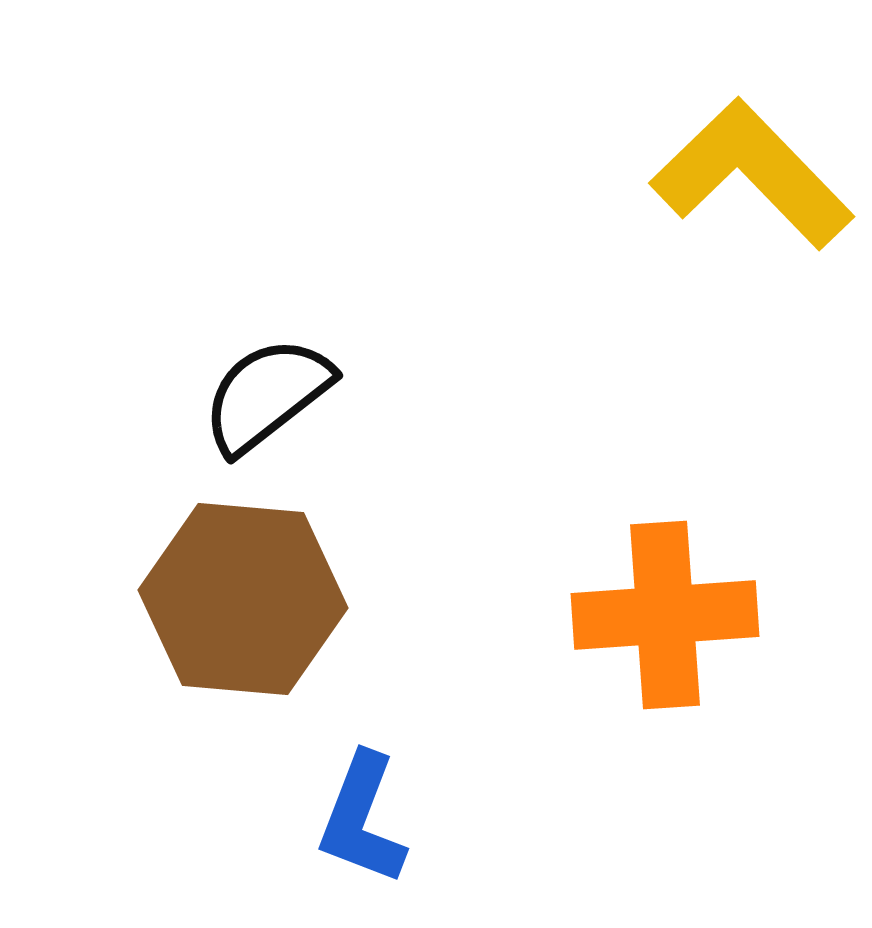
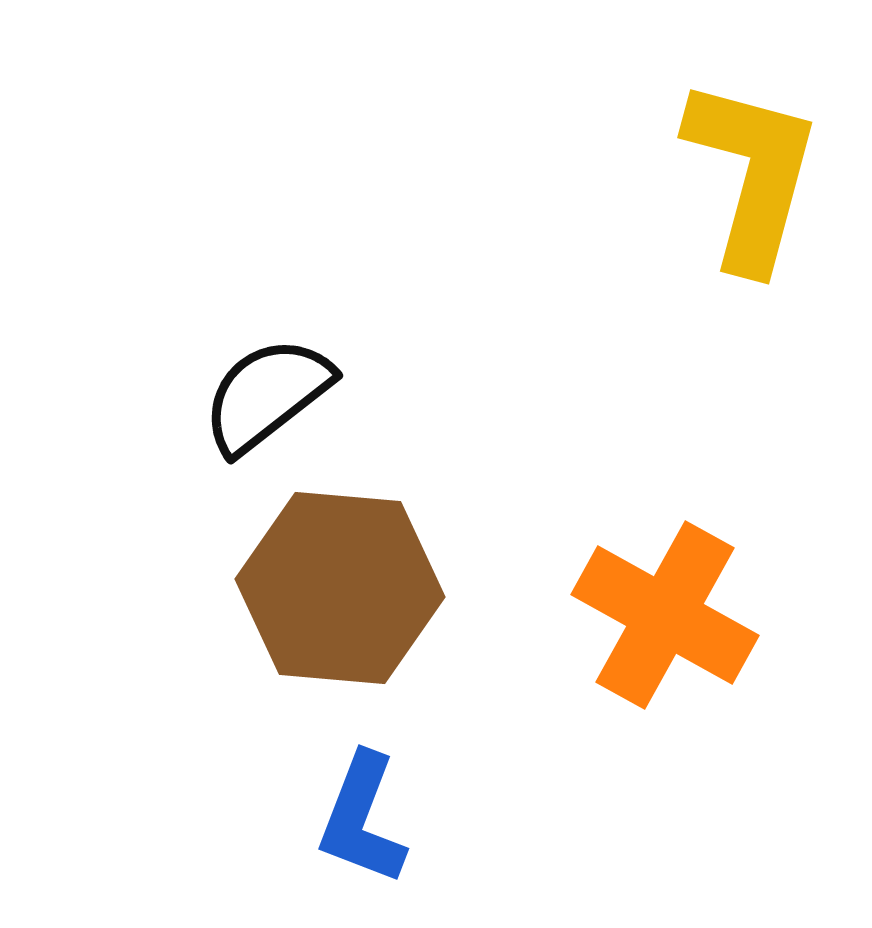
yellow L-shape: rotated 59 degrees clockwise
brown hexagon: moved 97 px right, 11 px up
orange cross: rotated 33 degrees clockwise
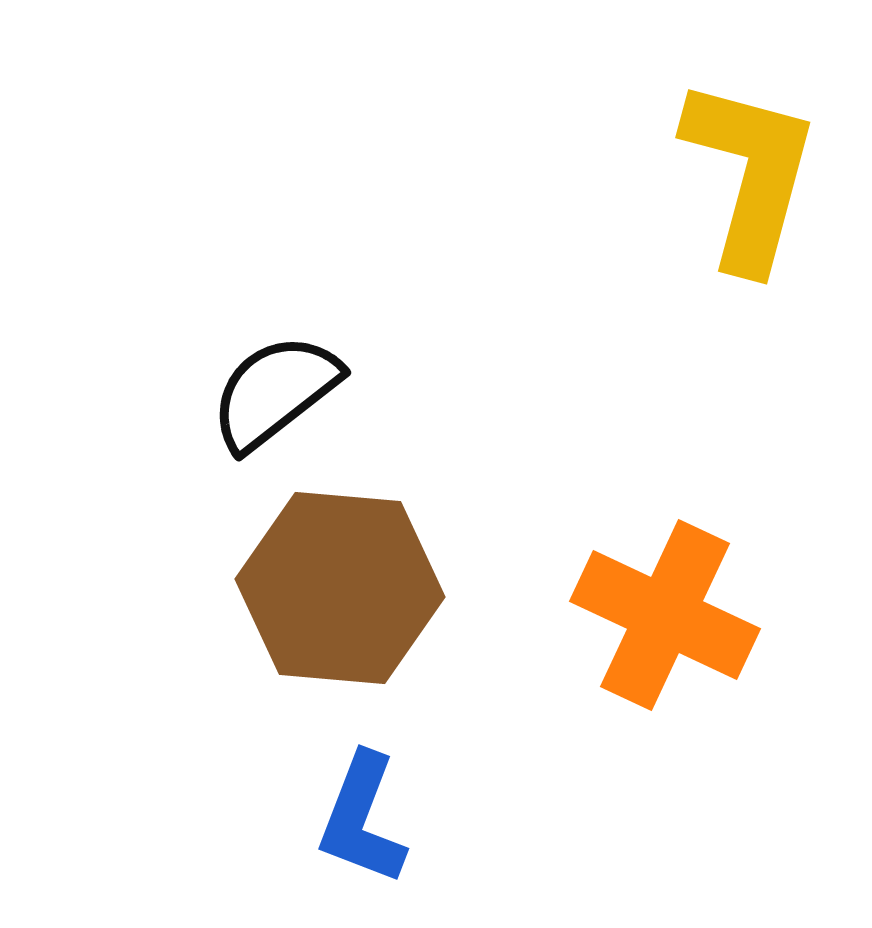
yellow L-shape: moved 2 px left
black semicircle: moved 8 px right, 3 px up
orange cross: rotated 4 degrees counterclockwise
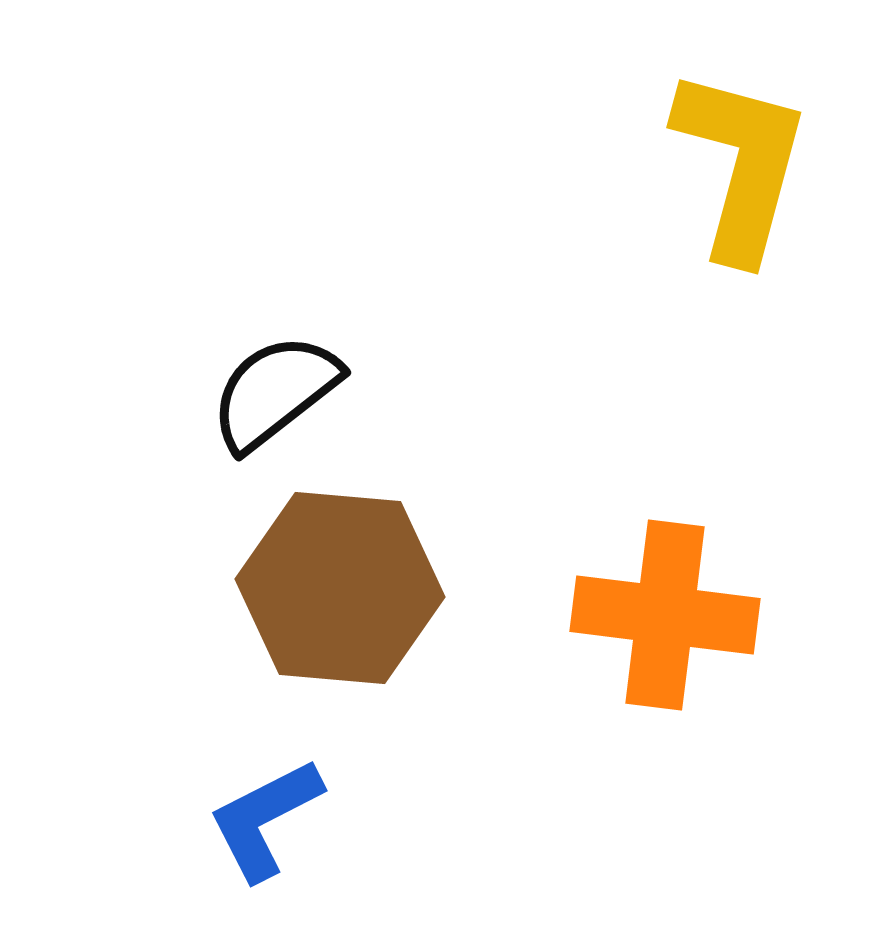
yellow L-shape: moved 9 px left, 10 px up
orange cross: rotated 18 degrees counterclockwise
blue L-shape: moved 97 px left; rotated 42 degrees clockwise
